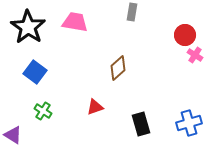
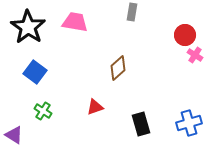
purple triangle: moved 1 px right
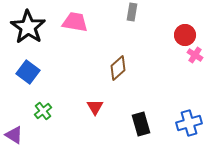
blue square: moved 7 px left
red triangle: rotated 42 degrees counterclockwise
green cross: rotated 18 degrees clockwise
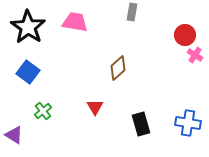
blue cross: moved 1 px left; rotated 25 degrees clockwise
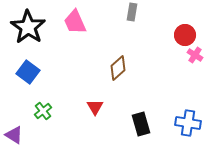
pink trapezoid: rotated 124 degrees counterclockwise
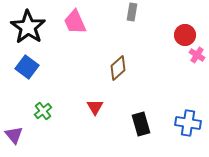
pink cross: moved 2 px right
blue square: moved 1 px left, 5 px up
purple triangle: rotated 18 degrees clockwise
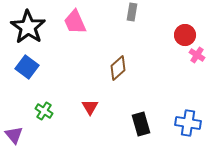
red triangle: moved 5 px left
green cross: moved 1 px right; rotated 18 degrees counterclockwise
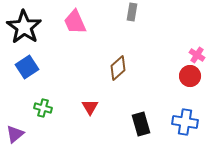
black star: moved 4 px left
red circle: moved 5 px right, 41 px down
blue square: rotated 20 degrees clockwise
green cross: moved 1 px left, 3 px up; rotated 18 degrees counterclockwise
blue cross: moved 3 px left, 1 px up
purple triangle: moved 1 px right, 1 px up; rotated 30 degrees clockwise
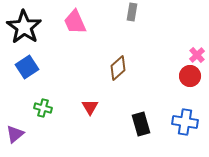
pink cross: rotated 14 degrees clockwise
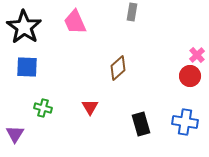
blue square: rotated 35 degrees clockwise
purple triangle: rotated 18 degrees counterclockwise
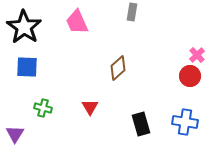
pink trapezoid: moved 2 px right
